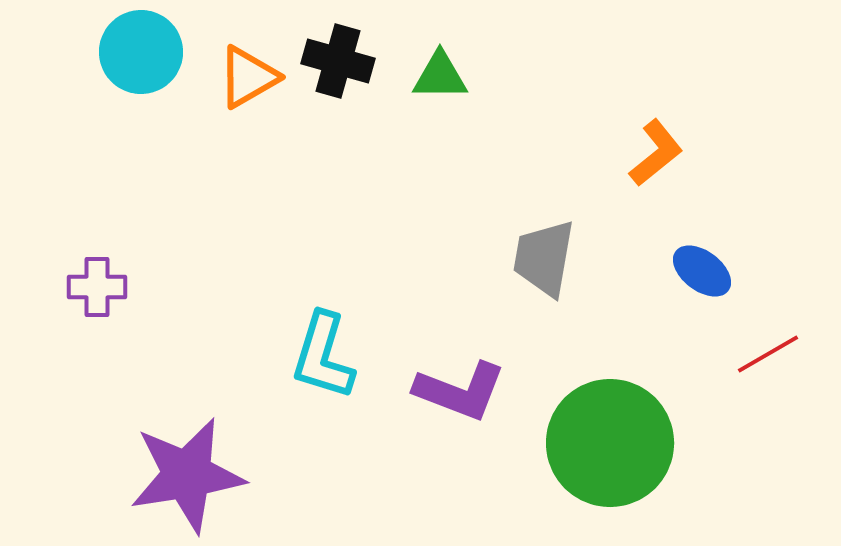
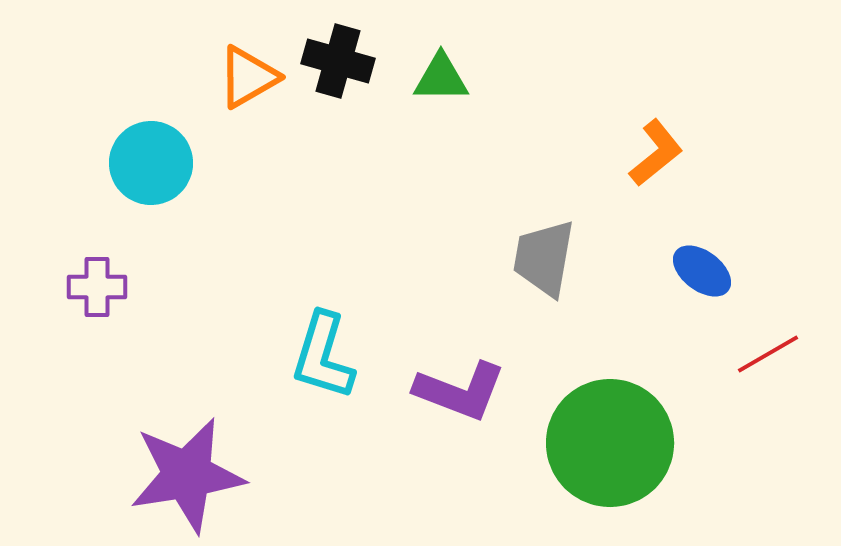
cyan circle: moved 10 px right, 111 px down
green triangle: moved 1 px right, 2 px down
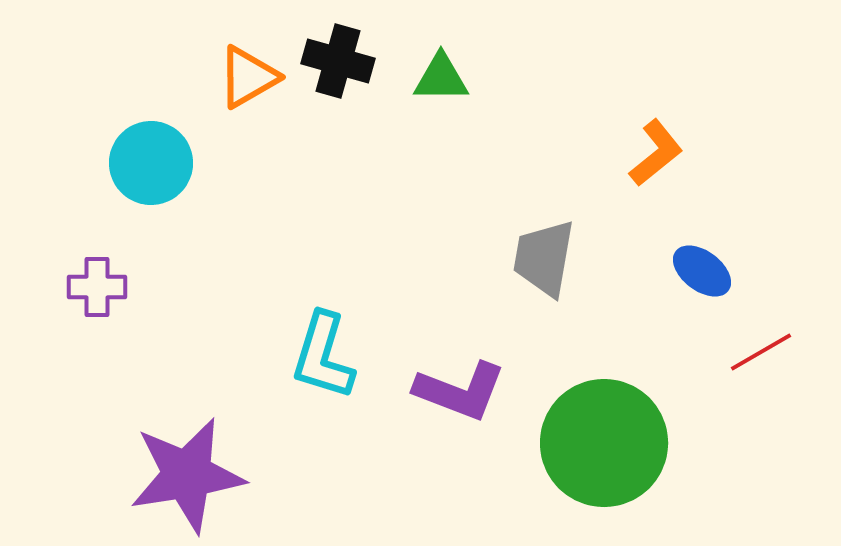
red line: moved 7 px left, 2 px up
green circle: moved 6 px left
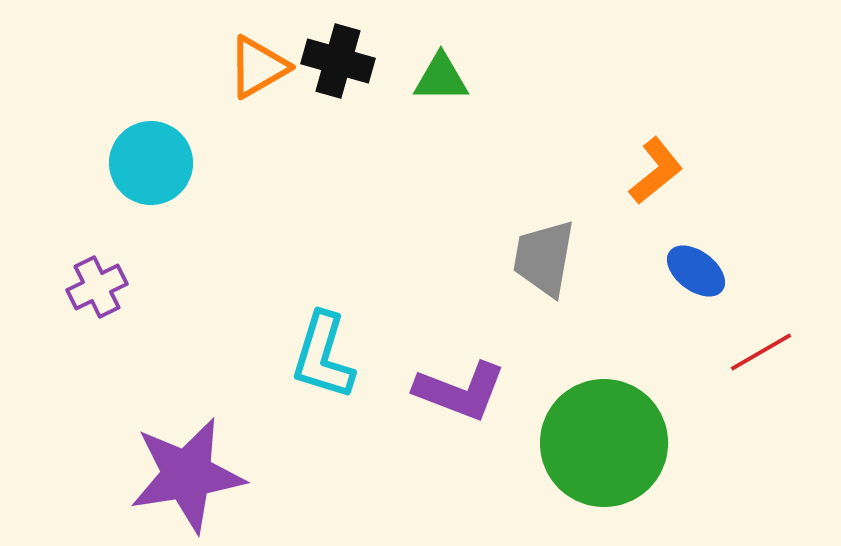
orange triangle: moved 10 px right, 10 px up
orange L-shape: moved 18 px down
blue ellipse: moved 6 px left
purple cross: rotated 26 degrees counterclockwise
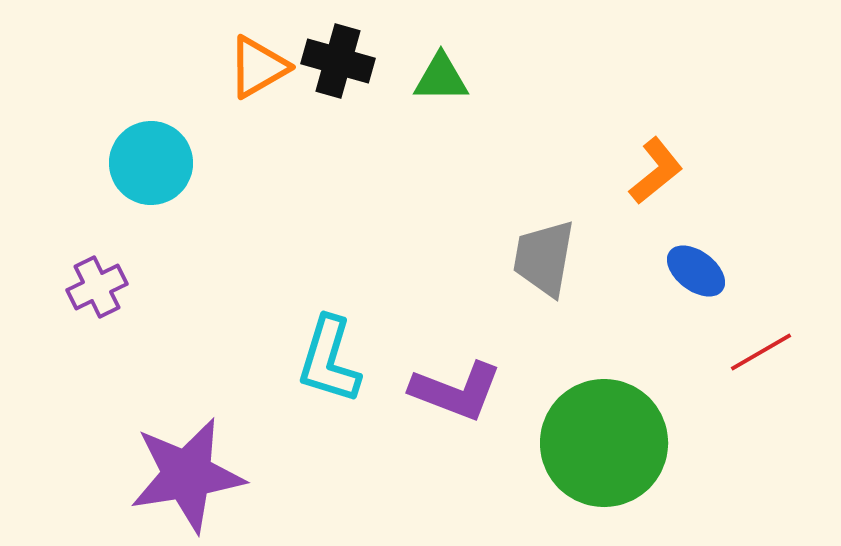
cyan L-shape: moved 6 px right, 4 px down
purple L-shape: moved 4 px left
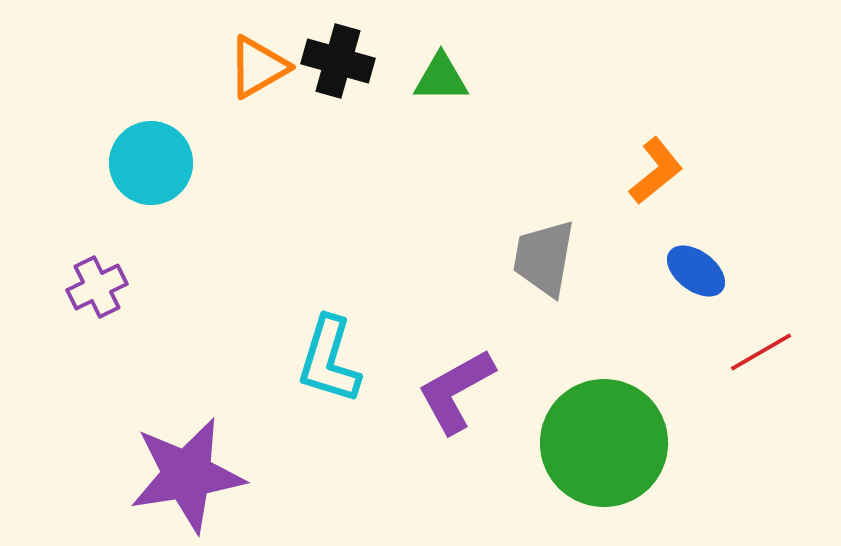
purple L-shape: rotated 130 degrees clockwise
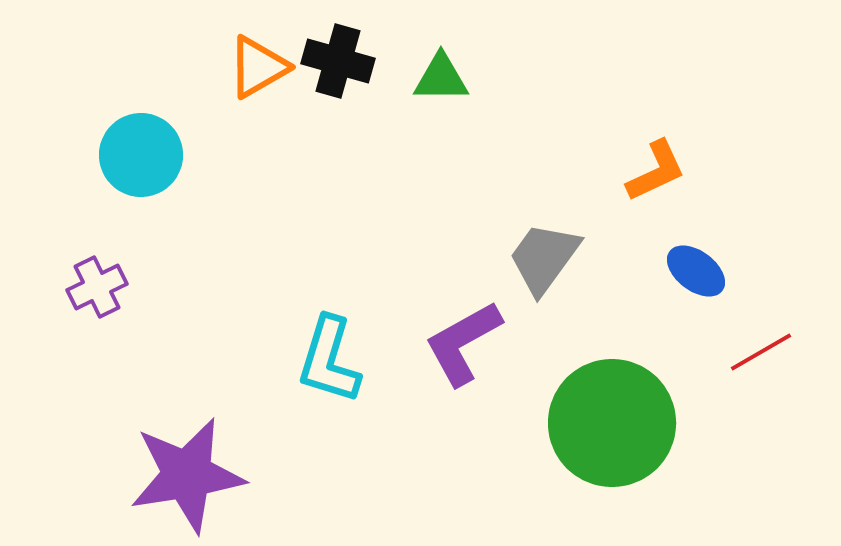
cyan circle: moved 10 px left, 8 px up
orange L-shape: rotated 14 degrees clockwise
gray trapezoid: rotated 26 degrees clockwise
purple L-shape: moved 7 px right, 48 px up
green circle: moved 8 px right, 20 px up
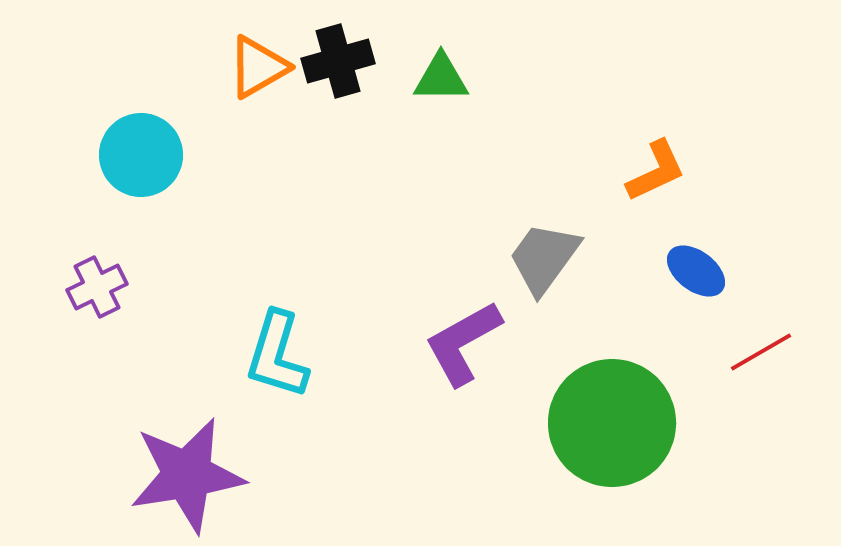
black cross: rotated 32 degrees counterclockwise
cyan L-shape: moved 52 px left, 5 px up
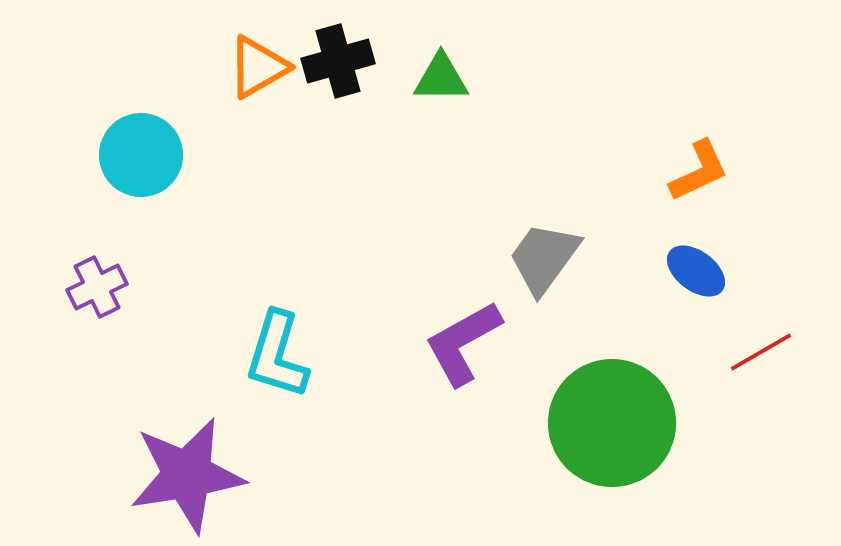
orange L-shape: moved 43 px right
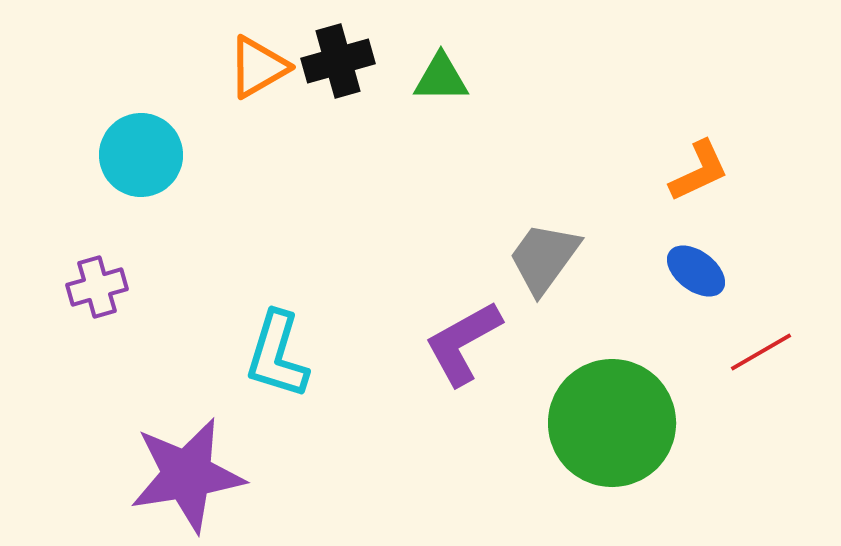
purple cross: rotated 10 degrees clockwise
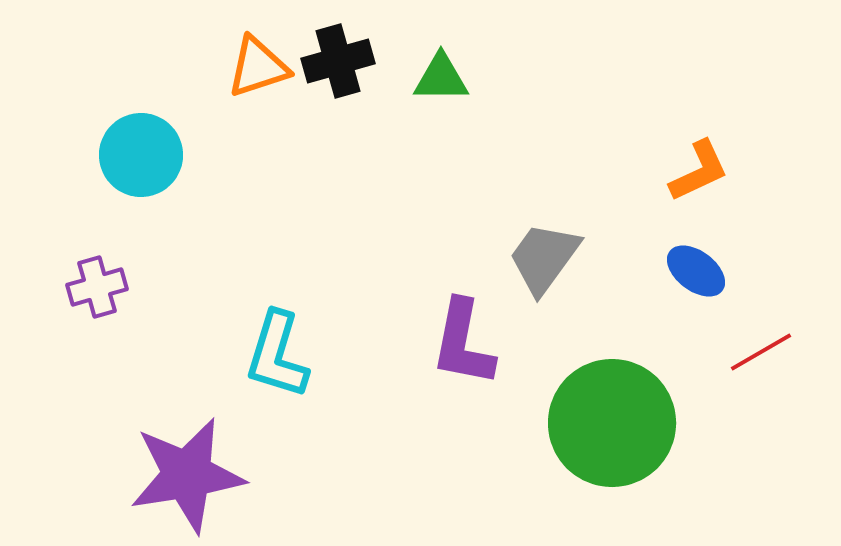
orange triangle: rotated 12 degrees clockwise
purple L-shape: rotated 50 degrees counterclockwise
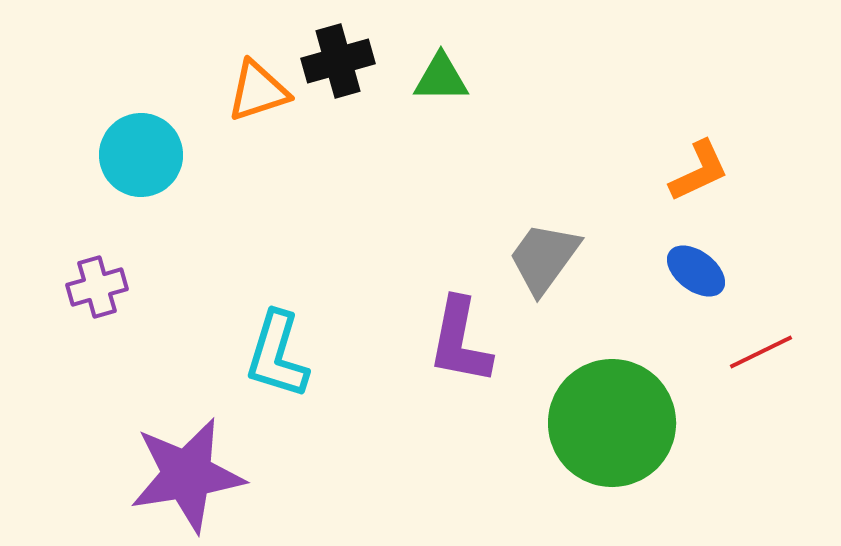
orange triangle: moved 24 px down
purple L-shape: moved 3 px left, 2 px up
red line: rotated 4 degrees clockwise
